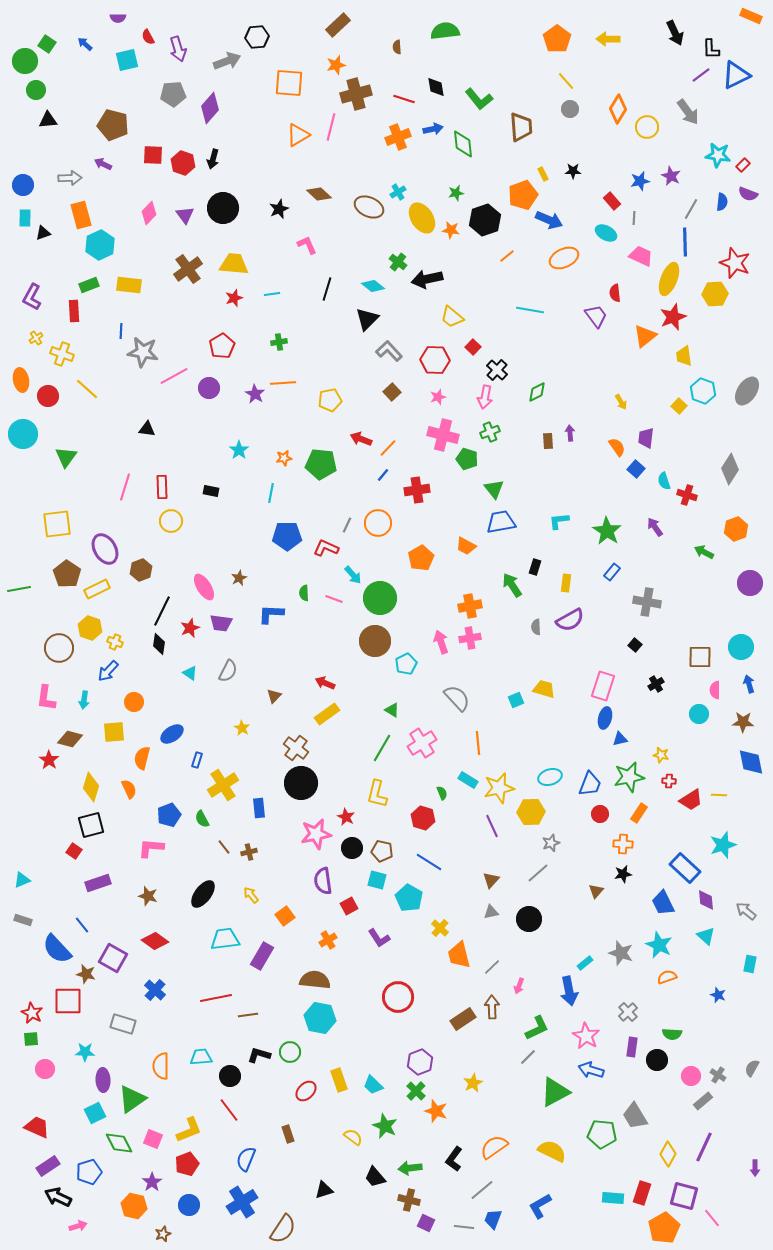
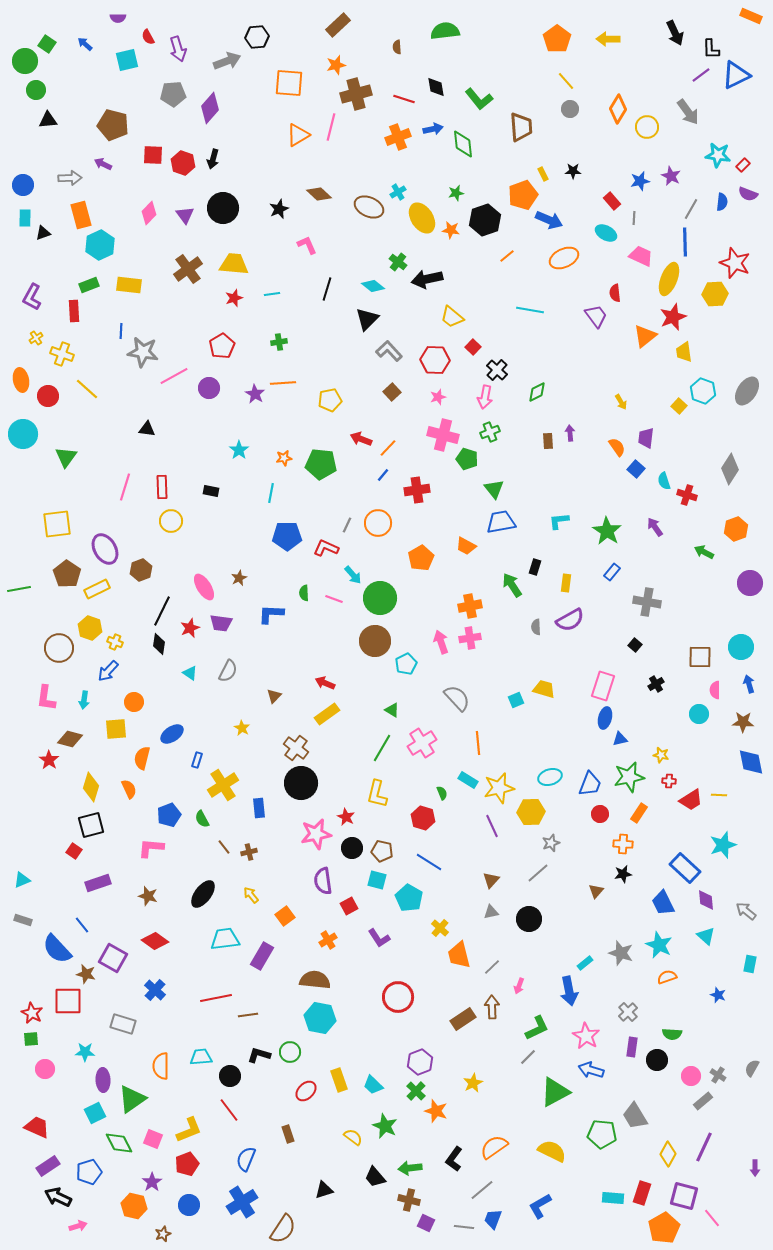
yellow trapezoid at (684, 356): moved 4 px up
yellow square at (114, 732): moved 2 px right, 3 px up
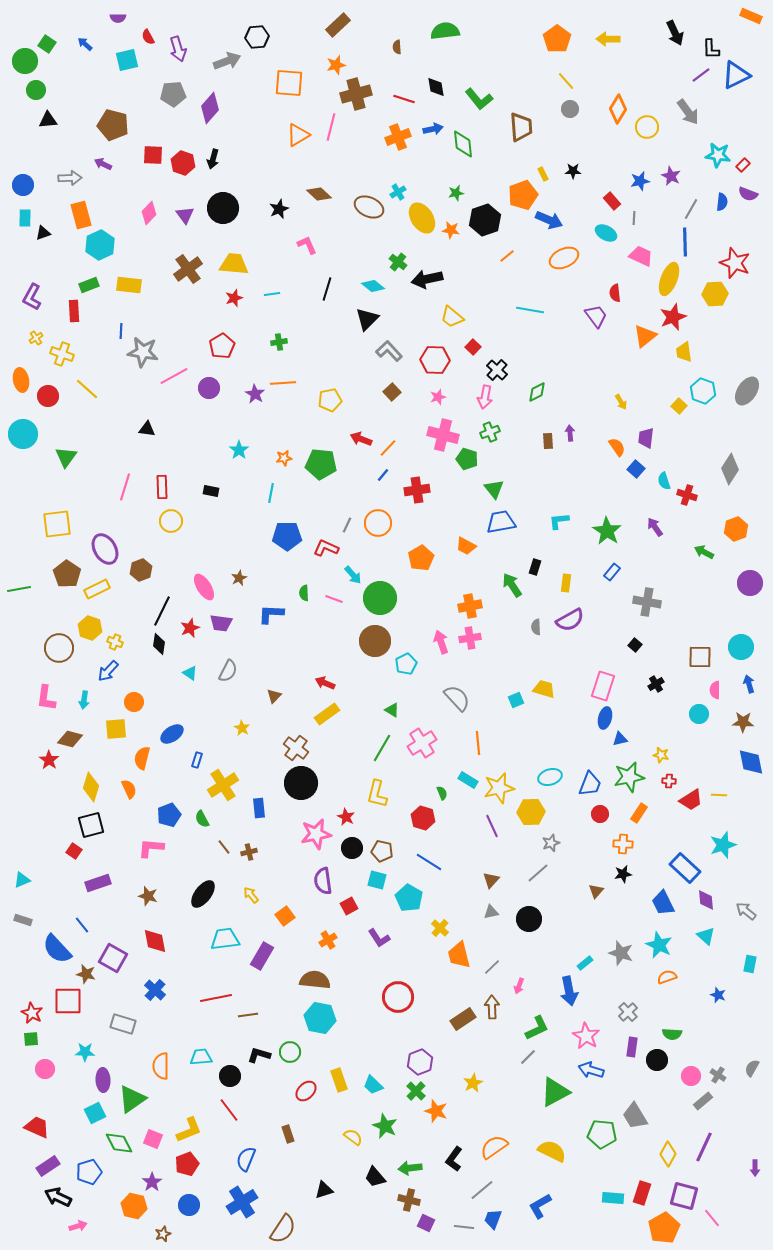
red diamond at (155, 941): rotated 44 degrees clockwise
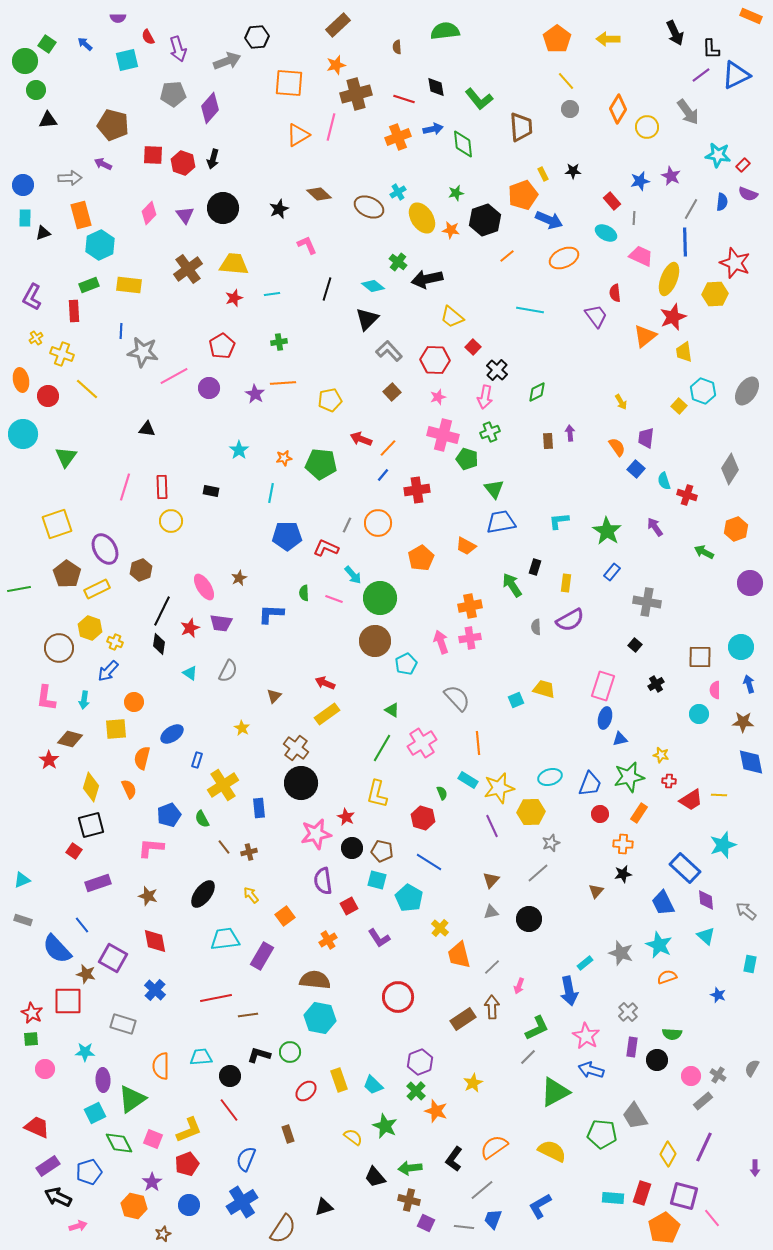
yellow square at (57, 524): rotated 12 degrees counterclockwise
black triangle at (324, 1190): moved 17 px down
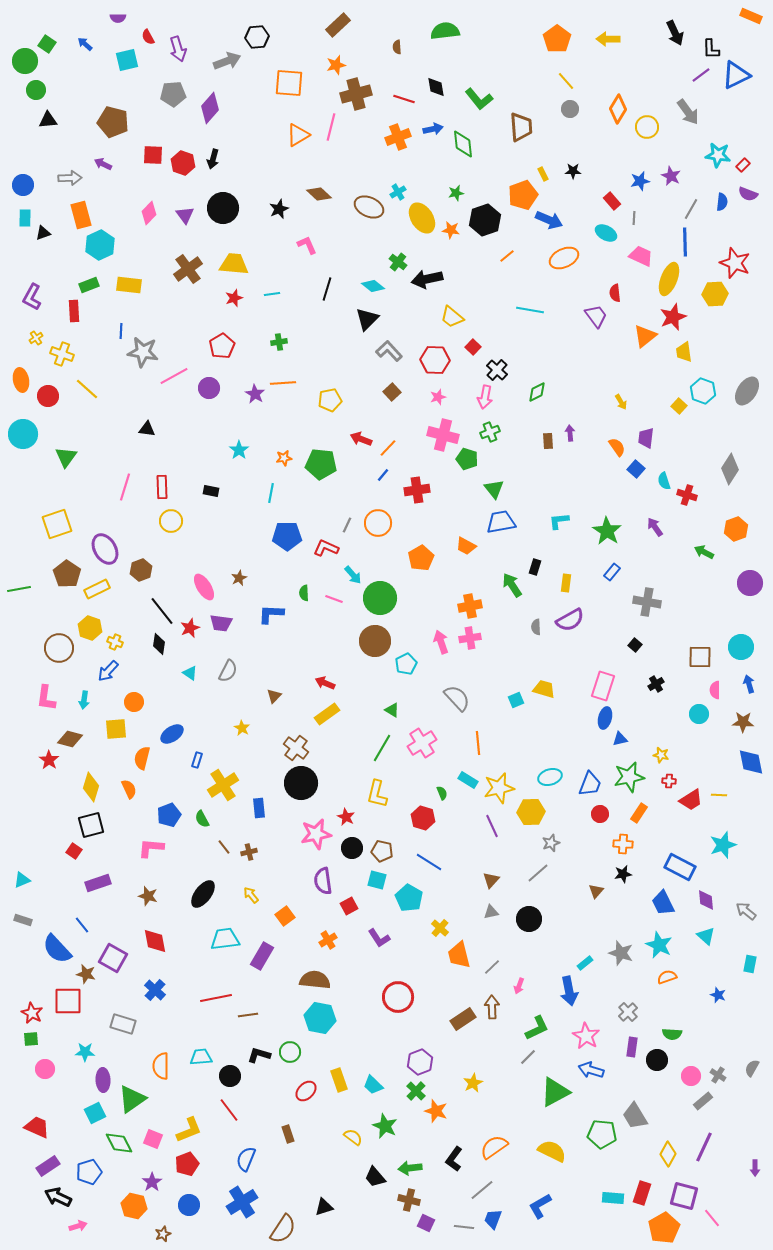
brown pentagon at (113, 125): moved 3 px up
black line at (162, 611): rotated 64 degrees counterclockwise
blue rectangle at (685, 868): moved 5 px left, 1 px up; rotated 16 degrees counterclockwise
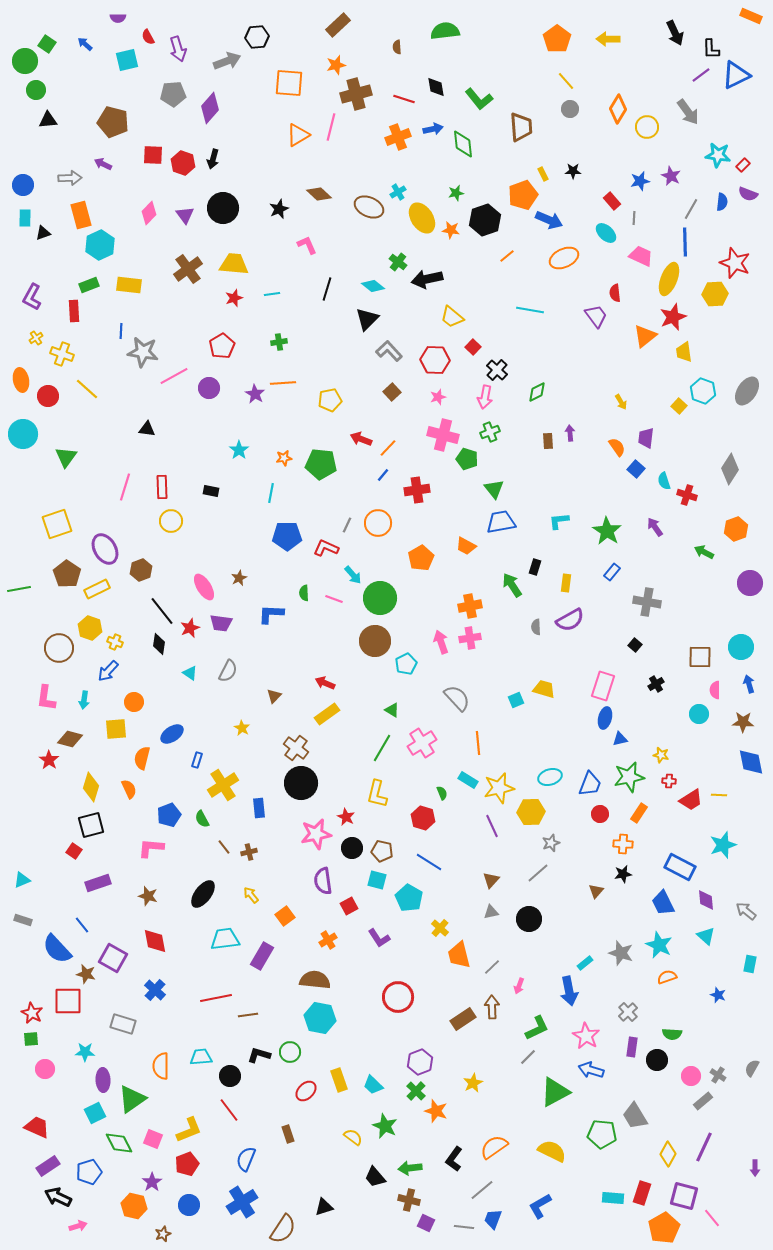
cyan ellipse at (606, 233): rotated 15 degrees clockwise
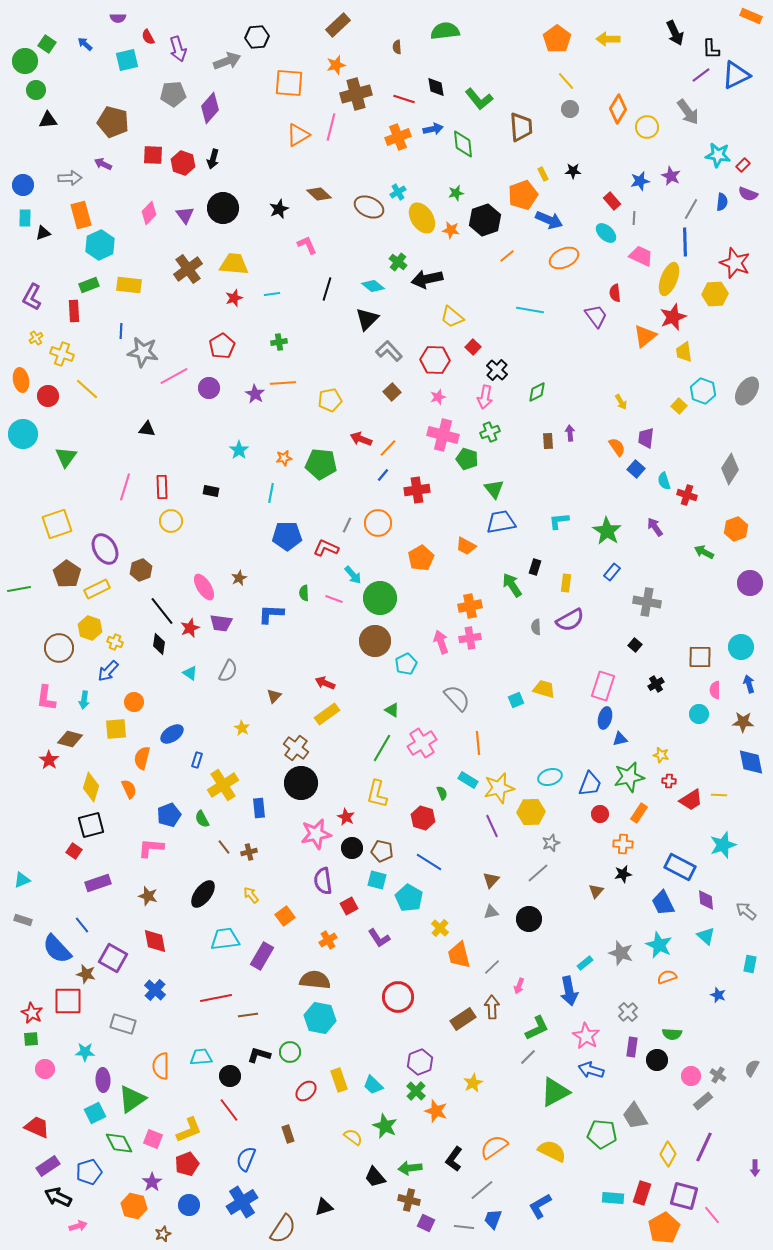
pink line at (712, 1218): moved 3 px up
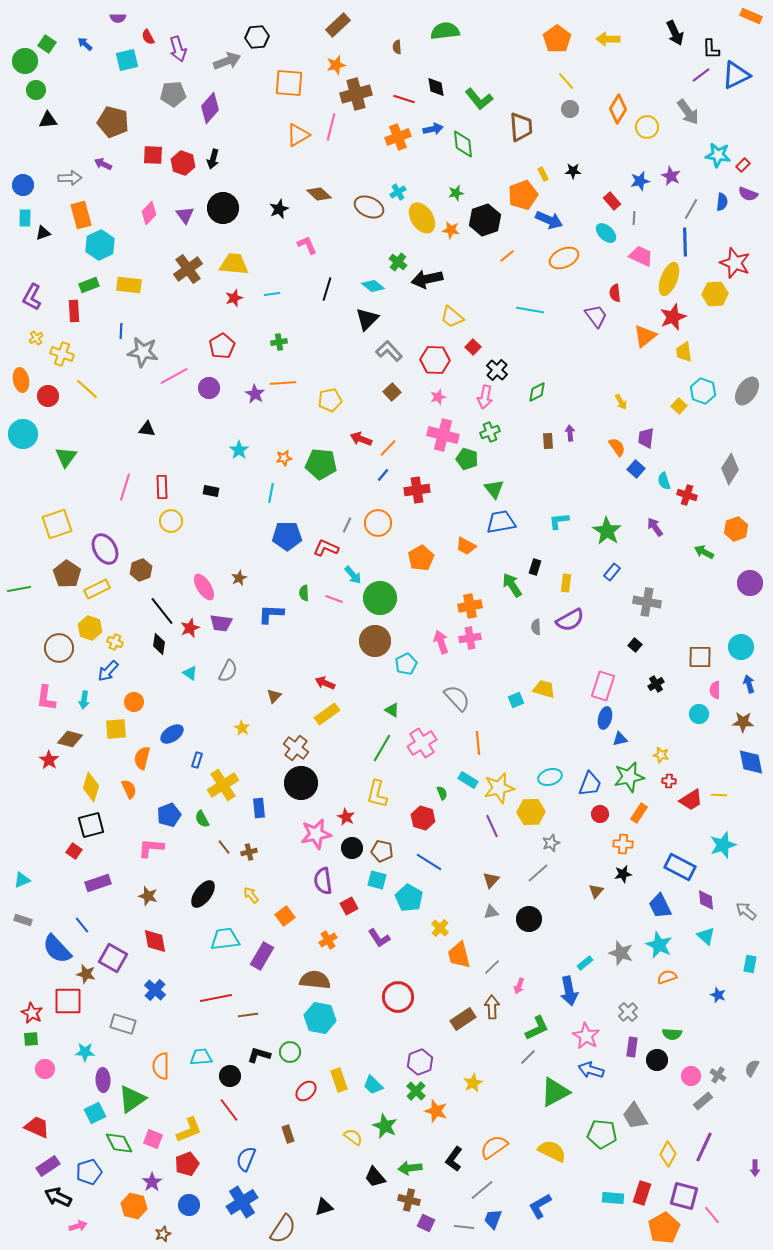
blue trapezoid at (663, 903): moved 3 px left, 3 px down
